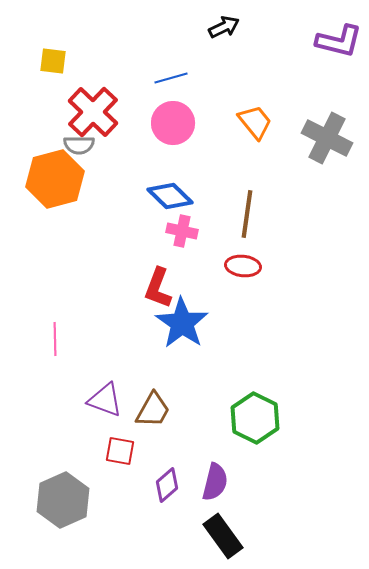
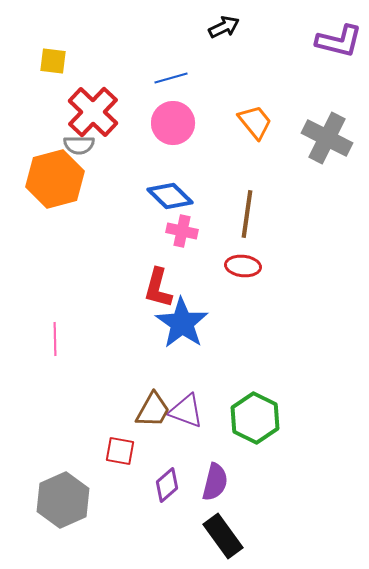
red L-shape: rotated 6 degrees counterclockwise
purple triangle: moved 81 px right, 11 px down
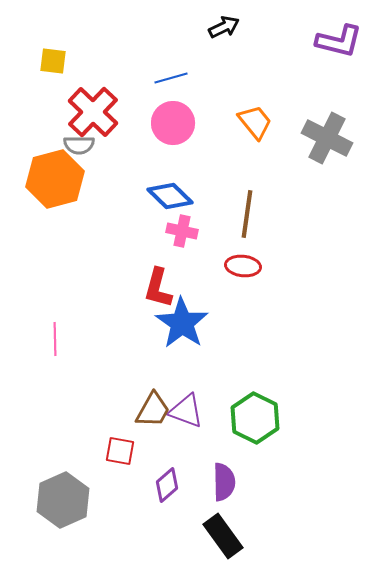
purple semicircle: moved 9 px right; rotated 15 degrees counterclockwise
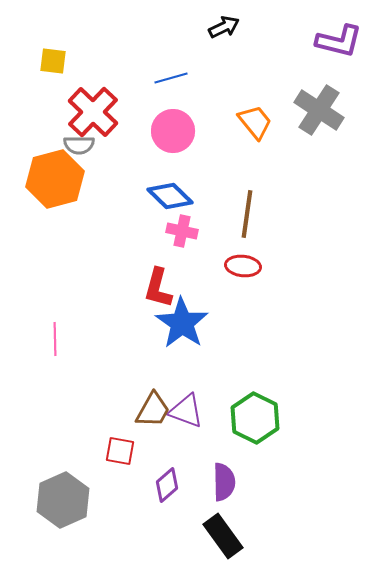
pink circle: moved 8 px down
gray cross: moved 8 px left, 28 px up; rotated 6 degrees clockwise
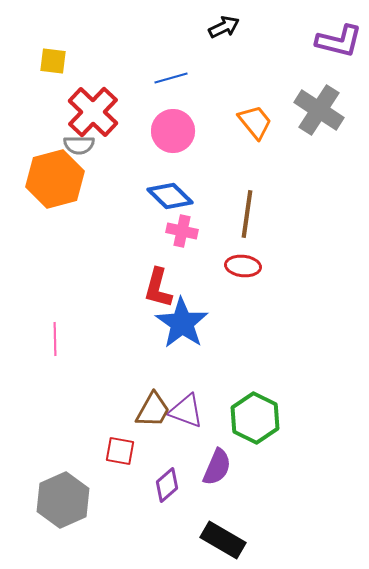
purple semicircle: moved 7 px left, 15 px up; rotated 24 degrees clockwise
black rectangle: moved 4 px down; rotated 24 degrees counterclockwise
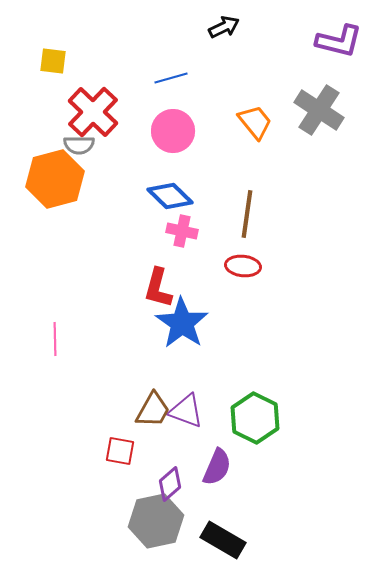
purple diamond: moved 3 px right, 1 px up
gray hexagon: moved 93 px right, 21 px down; rotated 12 degrees clockwise
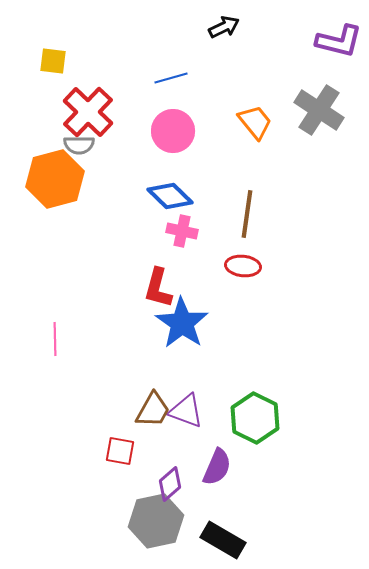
red cross: moved 5 px left
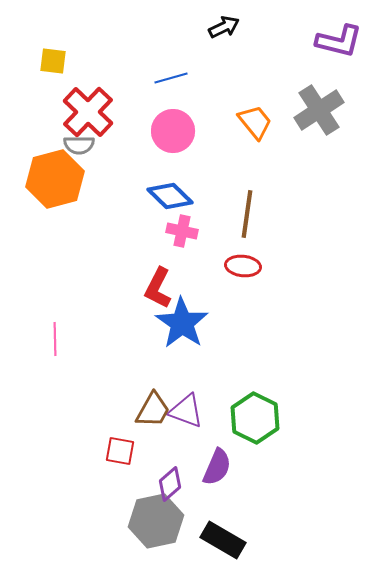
gray cross: rotated 24 degrees clockwise
red L-shape: rotated 12 degrees clockwise
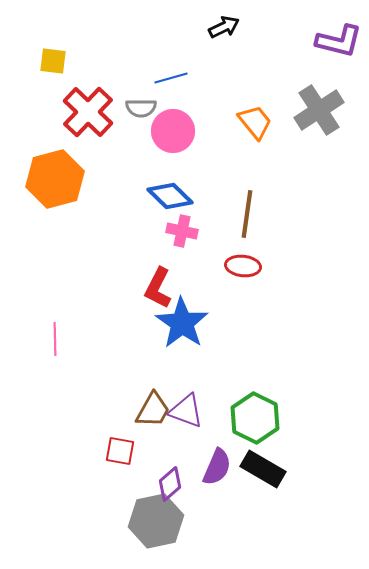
gray semicircle: moved 62 px right, 37 px up
black rectangle: moved 40 px right, 71 px up
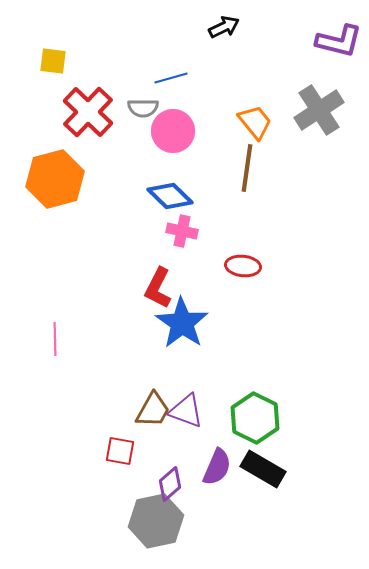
gray semicircle: moved 2 px right
brown line: moved 46 px up
